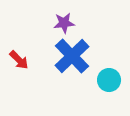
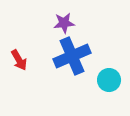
blue cross: rotated 21 degrees clockwise
red arrow: rotated 15 degrees clockwise
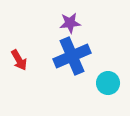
purple star: moved 6 px right
cyan circle: moved 1 px left, 3 px down
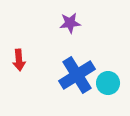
blue cross: moved 5 px right, 19 px down; rotated 9 degrees counterclockwise
red arrow: rotated 25 degrees clockwise
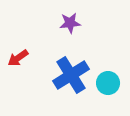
red arrow: moved 1 px left, 2 px up; rotated 60 degrees clockwise
blue cross: moved 6 px left
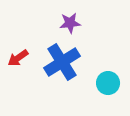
blue cross: moved 9 px left, 13 px up
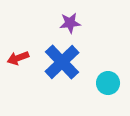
red arrow: rotated 15 degrees clockwise
blue cross: rotated 12 degrees counterclockwise
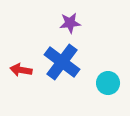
red arrow: moved 3 px right, 12 px down; rotated 30 degrees clockwise
blue cross: rotated 9 degrees counterclockwise
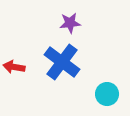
red arrow: moved 7 px left, 3 px up
cyan circle: moved 1 px left, 11 px down
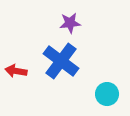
blue cross: moved 1 px left, 1 px up
red arrow: moved 2 px right, 4 px down
